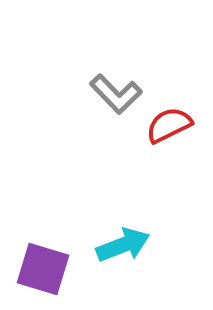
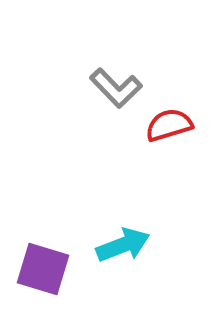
gray L-shape: moved 6 px up
red semicircle: rotated 9 degrees clockwise
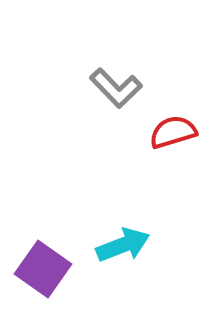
red semicircle: moved 4 px right, 7 px down
purple square: rotated 18 degrees clockwise
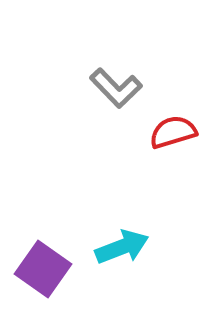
cyan arrow: moved 1 px left, 2 px down
